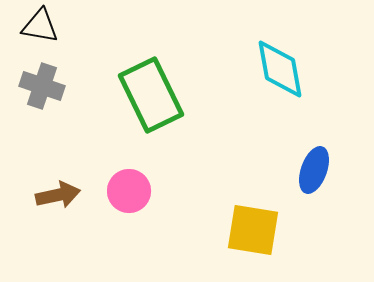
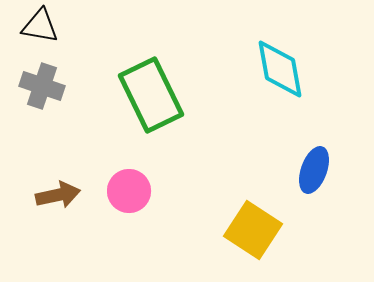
yellow square: rotated 24 degrees clockwise
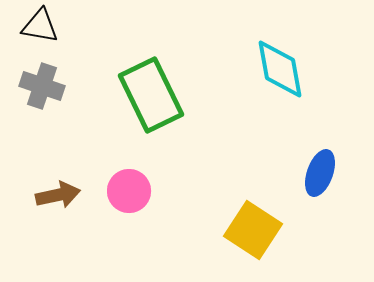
blue ellipse: moved 6 px right, 3 px down
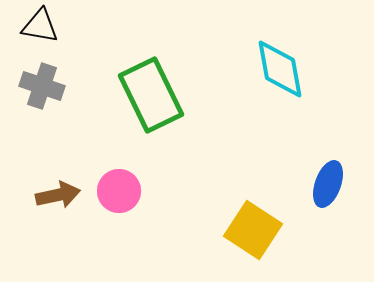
blue ellipse: moved 8 px right, 11 px down
pink circle: moved 10 px left
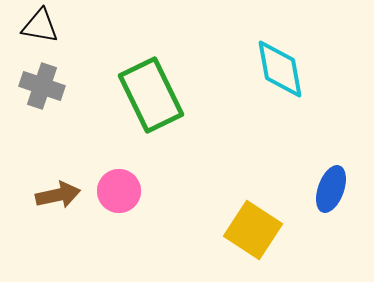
blue ellipse: moved 3 px right, 5 px down
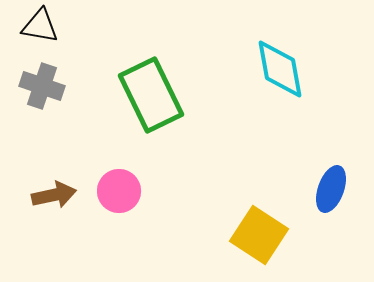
brown arrow: moved 4 px left
yellow square: moved 6 px right, 5 px down
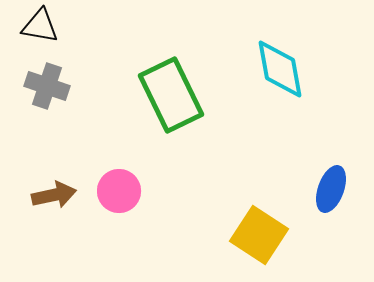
gray cross: moved 5 px right
green rectangle: moved 20 px right
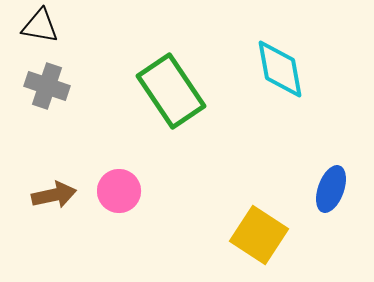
green rectangle: moved 4 px up; rotated 8 degrees counterclockwise
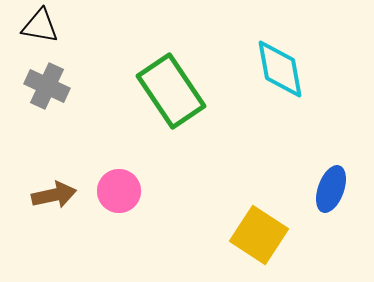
gray cross: rotated 6 degrees clockwise
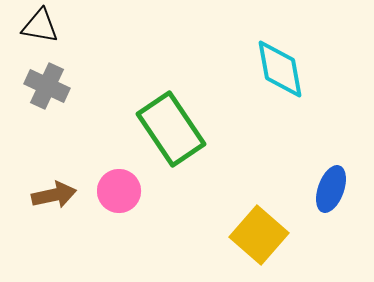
green rectangle: moved 38 px down
yellow square: rotated 8 degrees clockwise
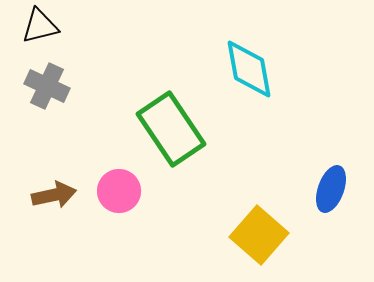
black triangle: rotated 24 degrees counterclockwise
cyan diamond: moved 31 px left
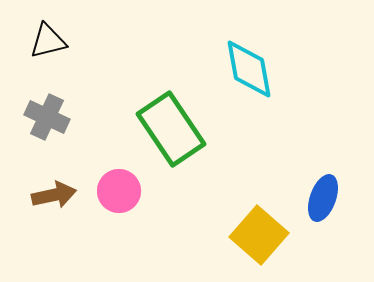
black triangle: moved 8 px right, 15 px down
gray cross: moved 31 px down
blue ellipse: moved 8 px left, 9 px down
